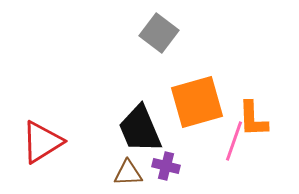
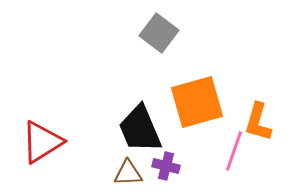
orange L-shape: moved 5 px right, 3 px down; rotated 18 degrees clockwise
pink line: moved 10 px down
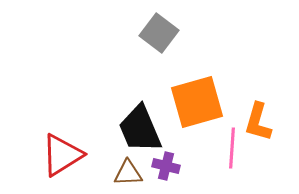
red triangle: moved 20 px right, 13 px down
pink line: moved 2 px left, 3 px up; rotated 15 degrees counterclockwise
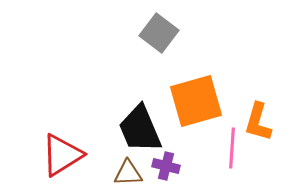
orange square: moved 1 px left, 1 px up
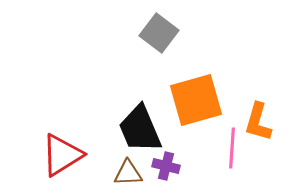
orange square: moved 1 px up
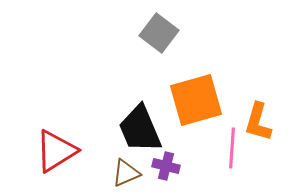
red triangle: moved 6 px left, 4 px up
brown triangle: moved 2 px left; rotated 20 degrees counterclockwise
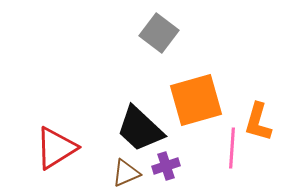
black trapezoid: rotated 24 degrees counterclockwise
red triangle: moved 3 px up
purple cross: rotated 32 degrees counterclockwise
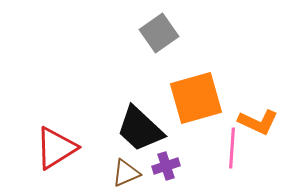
gray square: rotated 18 degrees clockwise
orange square: moved 2 px up
orange L-shape: rotated 81 degrees counterclockwise
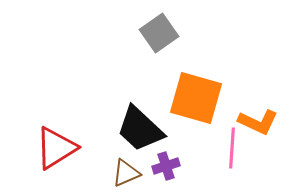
orange square: rotated 32 degrees clockwise
